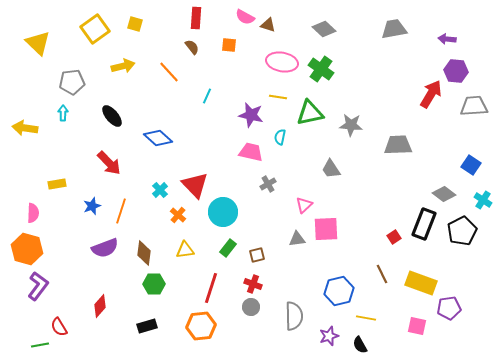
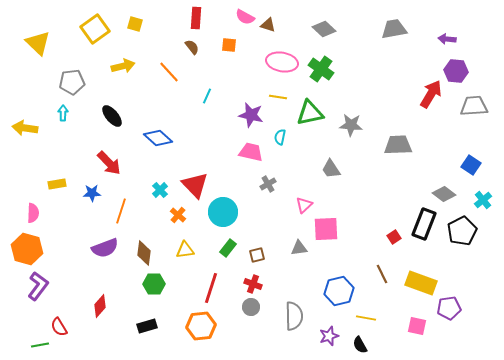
cyan cross at (483, 200): rotated 18 degrees clockwise
blue star at (92, 206): moved 13 px up; rotated 18 degrees clockwise
gray triangle at (297, 239): moved 2 px right, 9 px down
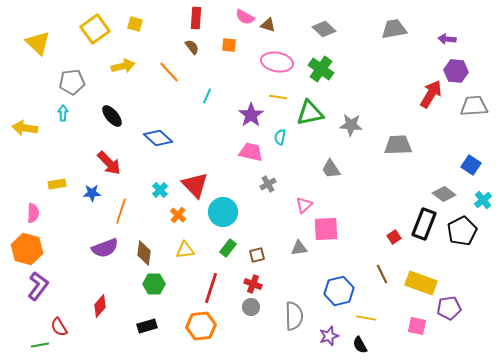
pink ellipse at (282, 62): moved 5 px left
purple star at (251, 115): rotated 25 degrees clockwise
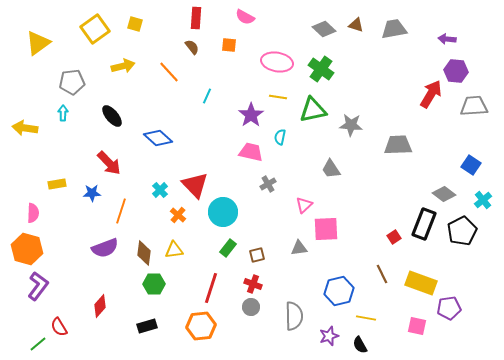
brown triangle at (268, 25): moved 88 px right
yellow triangle at (38, 43): rotated 40 degrees clockwise
green triangle at (310, 113): moved 3 px right, 3 px up
yellow triangle at (185, 250): moved 11 px left
green line at (40, 345): moved 2 px left, 1 px up; rotated 30 degrees counterclockwise
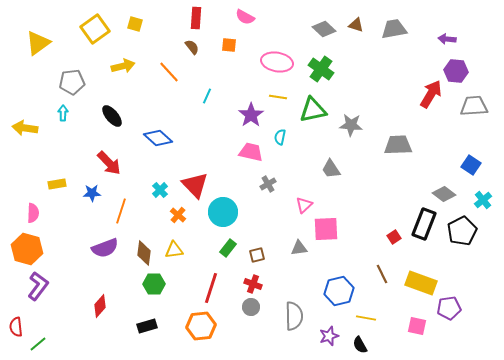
red semicircle at (59, 327): moved 43 px left; rotated 24 degrees clockwise
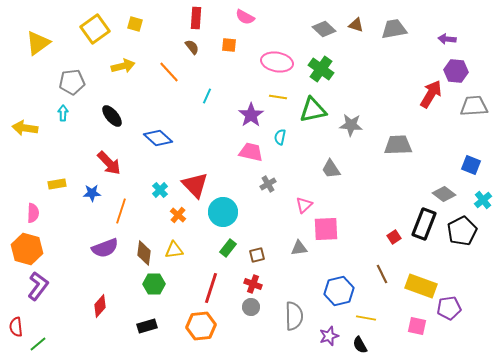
blue square at (471, 165): rotated 12 degrees counterclockwise
yellow rectangle at (421, 283): moved 3 px down
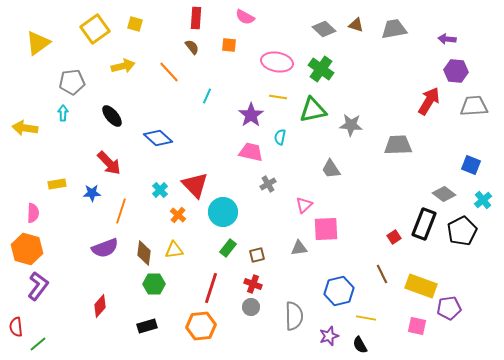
red arrow at (431, 94): moved 2 px left, 7 px down
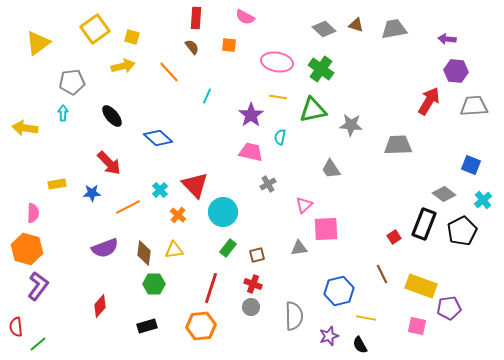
yellow square at (135, 24): moved 3 px left, 13 px down
orange line at (121, 211): moved 7 px right, 4 px up; rotated 45 degrees clockwise
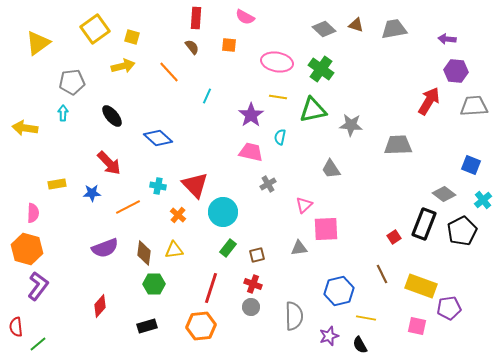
cyan cross at (160, 190): moved 2 px left, 4 px up; rotated 35 degrees counterclockwise
